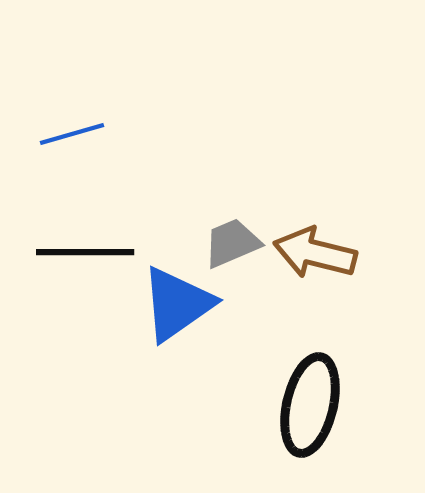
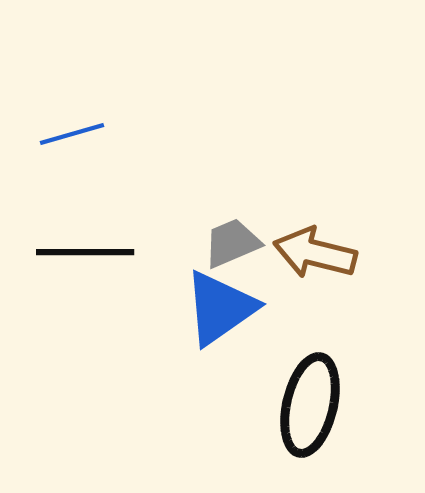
blue triangle: moved 43 px right, 4 px down
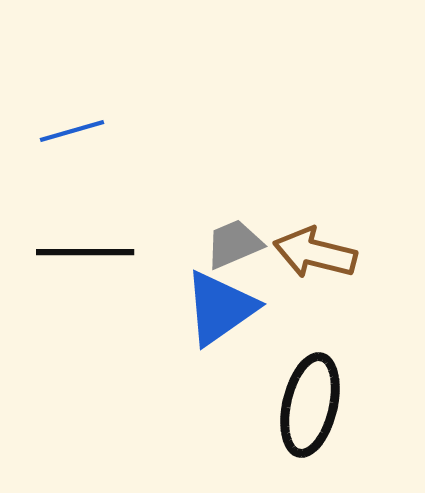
blue line: moved 3 px up
gray trapezoid: moved 2 px right, 1 px down
